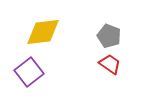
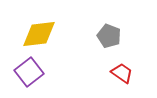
yellow diamond: moved 4 px left, 2 px down
red trapezoid: moved 12 px right, 9 px down
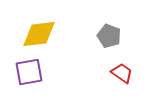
purple square: rotated 28 degrees clockwise
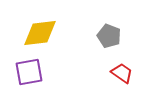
yellow diamond: moved 1 px right, 1 px up
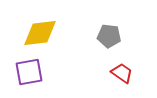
gray pentagon: rotated 15 degrees counterclockwise
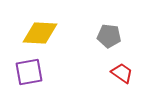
yellow diamond: rotated 9 degrees clockwise
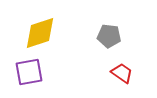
yellow diamond: rotated 21 degrees counterclockwise
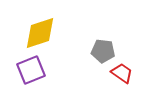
gray pentagon: moved 6 px left, 15 px down
purple square: moved 2 px right, 2 px up; rotated 12 degrees counterclockwise
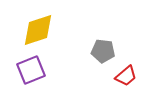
yellow diamond: moved 2 px left, 3 px up
red trapezoid: moved 4 px right, 3 px down; rotated 105 degrees clockwise
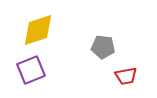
gray pentagon: moved 4 px up
red trapezoid: rotated 30 degrees clockwise
